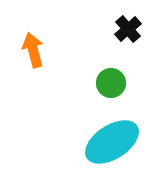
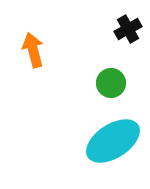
black cross: rotated 12 degrees clockwise
cyan ellipse: moved 1 px right, 1 px up
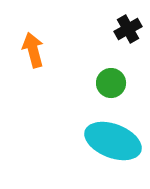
cyan ellipse: rotated 54 degrees clockwise
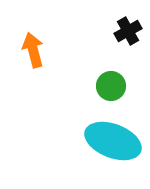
black cross: moved 2 px down
green circle: moved 3 px down
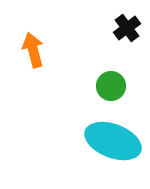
black cross: moved 1 px left, 3 px up; rotated 8 degrees counterclockwise
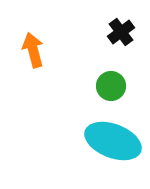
black cross: moved 6 px left, 4 px down
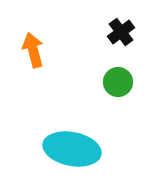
green circle: moved 7 px right, 4 px up
cyan ellipse: moved 41 px left, 8 px down; rotated 10 degrees counterclockwise
